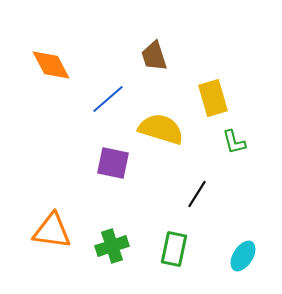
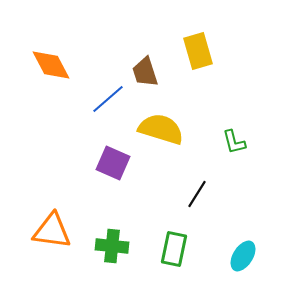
brown trapezoid: moved 9 px left, 16 px down
yellow rectangle: moved 15 px left, 47 px up
purple square: rotated 12 degrees clockwise
green cross: rotated 24 degrees clockwise
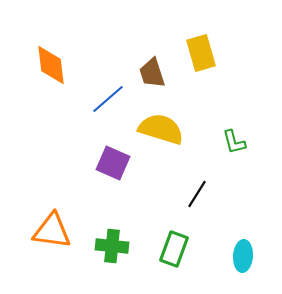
yellow rectangle: moved 3 px right, 2 px down
orange diamond: rotated 21 degrees clockwise
brown trapezoid: moved 7 px right, 1 px down
green rectangle: rotated 8 degrees clockwise
cyan ellipse: rotated 28 degrees counterclockwise
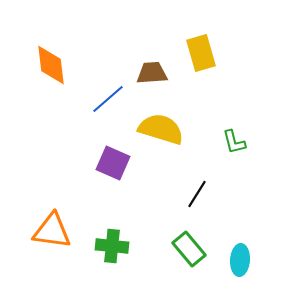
brown trapezoid: rotated 104 degrees clockwise
green rectangle: moved 15 px right; rotated 60 degrees counterclockwise
cyan ellipse: moved 3 px left, 4 px down
